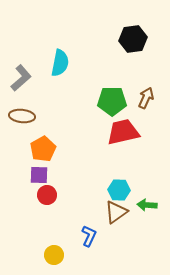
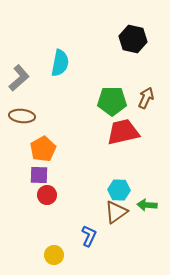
black hexagon: rotated 20 degrees clockwise
gray L-shape: moved 2 px left
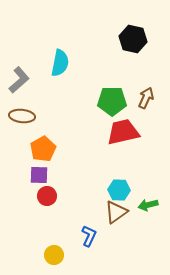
gray L-shape: moved 2 px down
red circle: moved 1 px down
green arrow: moved 1 px right; rotated 18 degrees counterclockwise
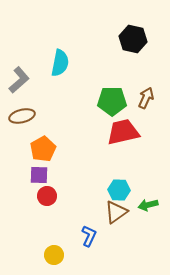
brown ellipse: rotated 20 degrees counterclockwise
